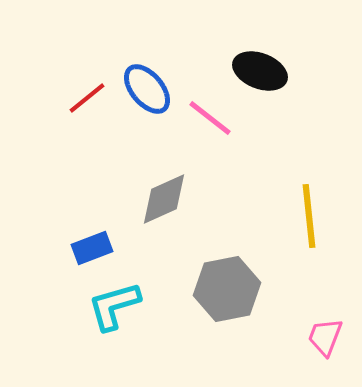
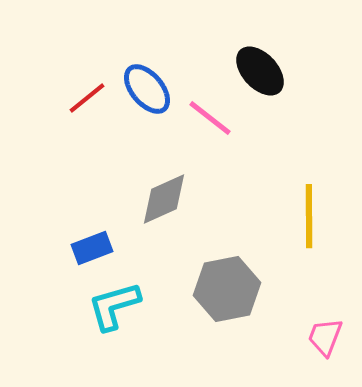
black ellipse: rotated 26 degrees clockwise
yellow line: rotated 6 degrees clockwise
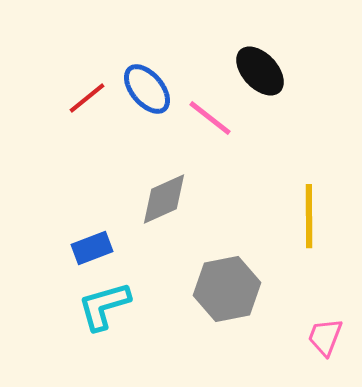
cyan L-shape: moved 10 px left
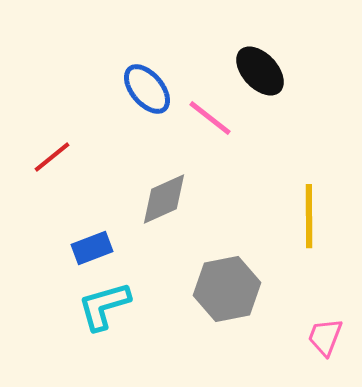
red line: moved 35 px left, 59 px down
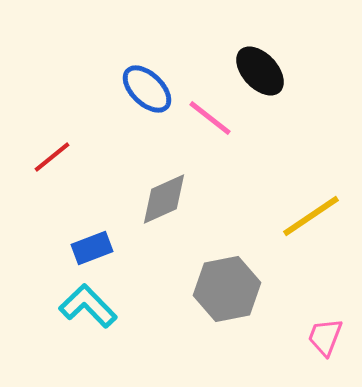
blue ellipse: rotated 6 degrees counterclockwise
yellow line: moved 2 px right; rotated 56 degrees clockwise
cyan L-shape: moved 16 px left; rotated 62 degrees clockwise
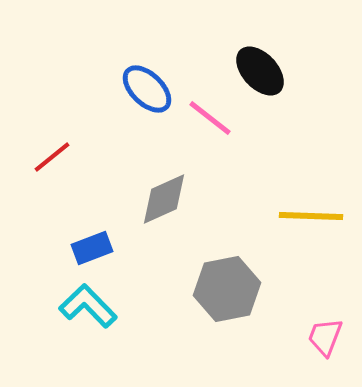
yellow line: rotated 36 degrees clockwise
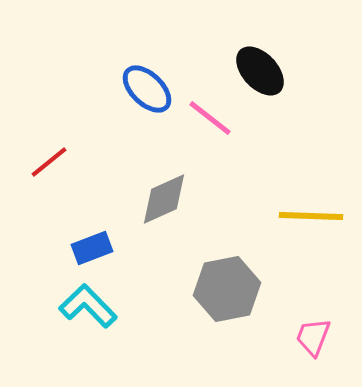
red line: moved 3 px left, 5 px down
pink trapezoid: moved 12 px left
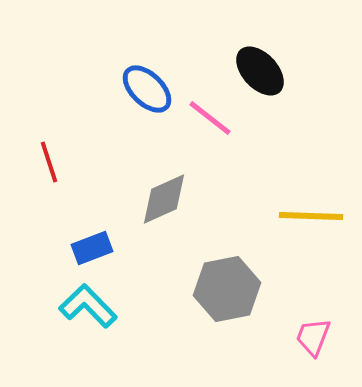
red line: rotated 69 degrees counterclockwise
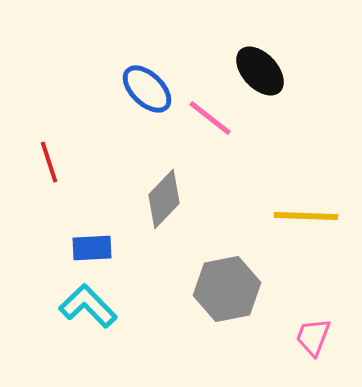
gray diamond: rotated 22 degrees counterclockwise
yellow line: moved 5 px left
blue rectangle: rotated 18 degrees clockwise
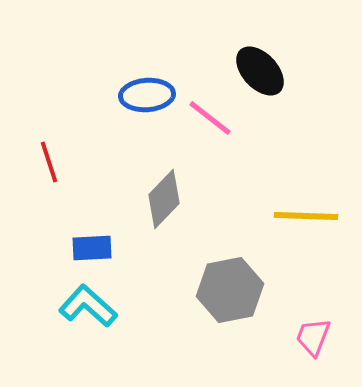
blue ellipse: moved 6 px down; rotated 48 degrees counterclockwise
gray hexagon: moved 3 px right, 1 px down
cyan L-shape: rotated 4 degrees counterclockwise
